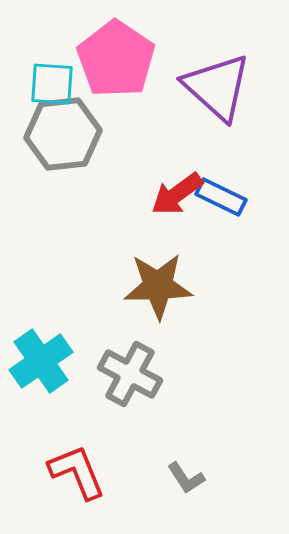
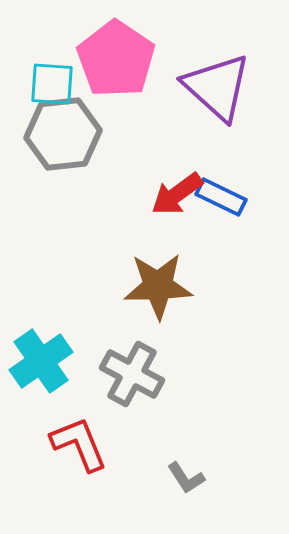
gray cross: moved 2 px right
red L-shape: moved 2 px right, 28 px up
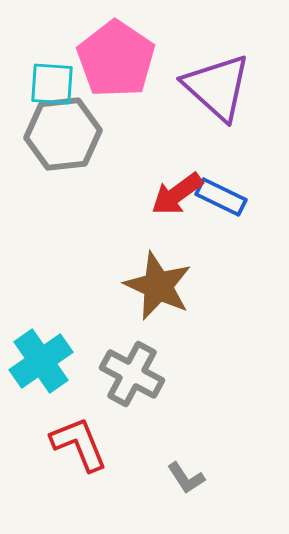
brown star: rotated 26 degrees clockwise
